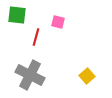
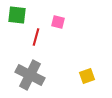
yellow square: rotated 21 degrees clockwise
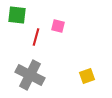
pink square: moved 4 px down
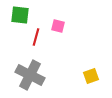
green square: moved 3 px right
yellow square: moved 4 px right
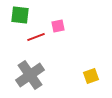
pink square: rotated 24 degrees counterclockwise
red line: rotated 54 degrees clockwise
gray cross: rotated 28 degrees clockwise
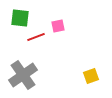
green square: moved 3 px down
gray cross: moved 7 px left
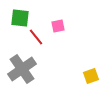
red line: rotated 72 degrees clockwise
gray cross: moved 1 px left, 6 px up
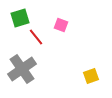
green square: rotated 24 degrees counterclockwise
pink square: moved 3 px right, 1 px up; rotated 32 degrees clockwise
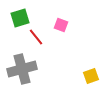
gray cross: rotated 20 degrees clockwise
